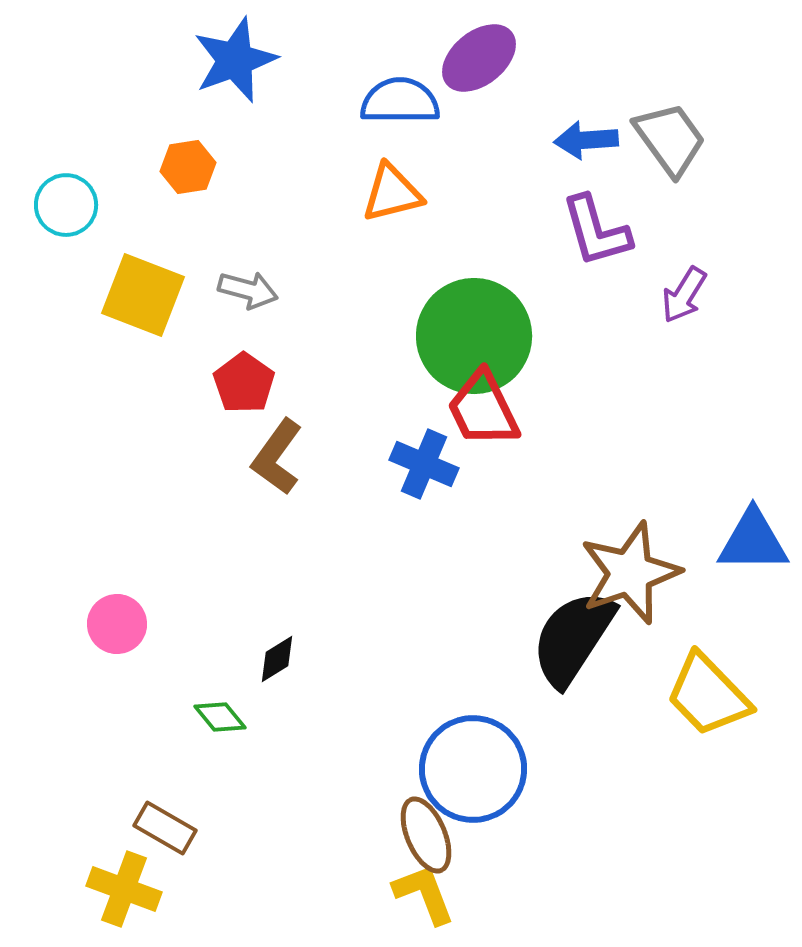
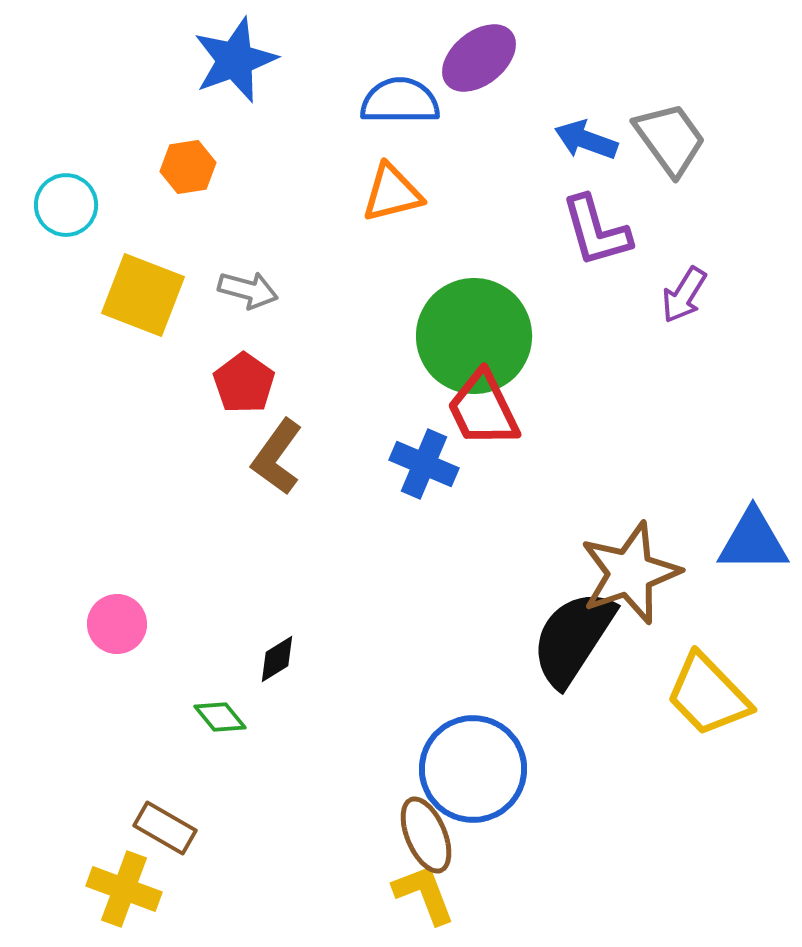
blue arrow: rotated 24 degrees clockwise
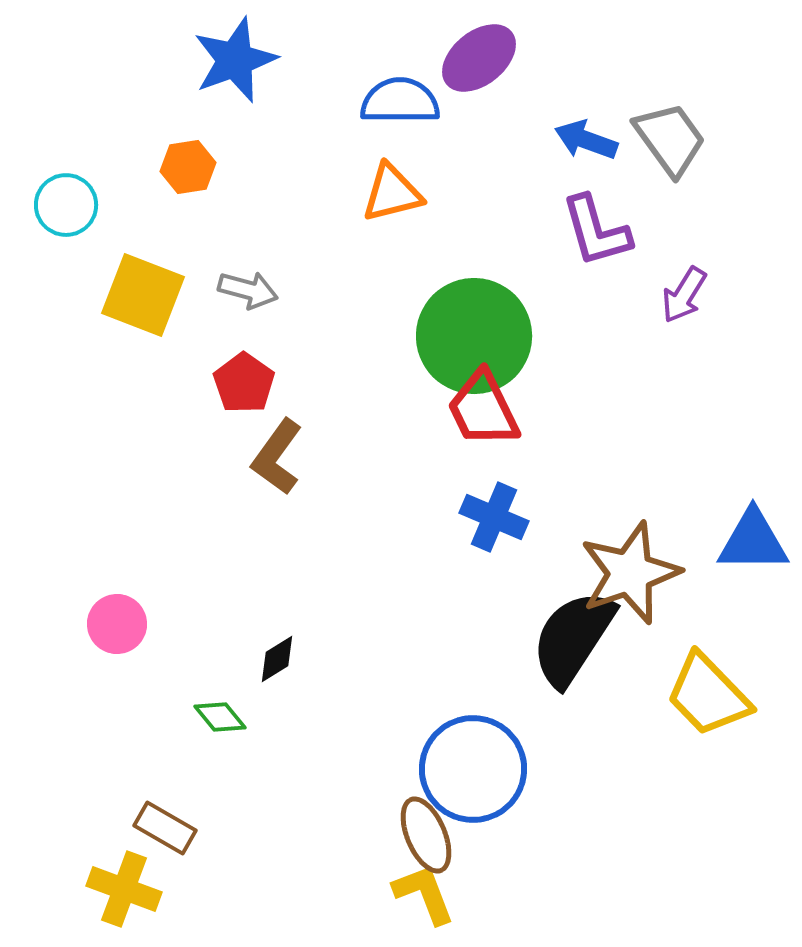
blue cross: moved 70 px right, 53 px down
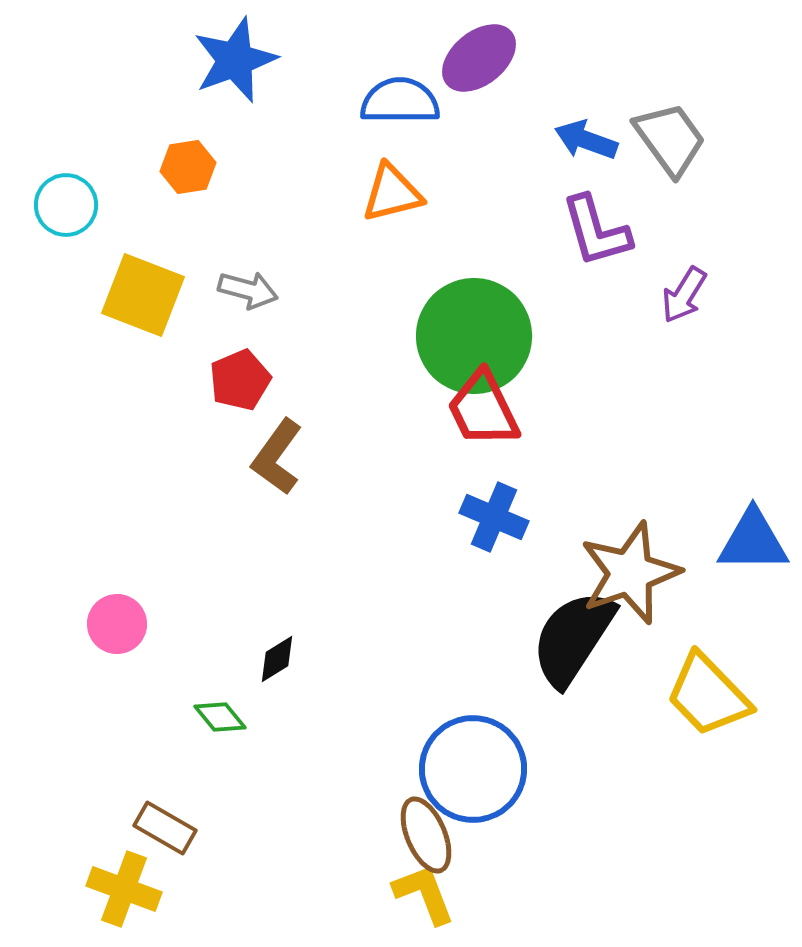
red pentagon: moved 4 px left, 3 px up; rotated 14 degrees clockwise
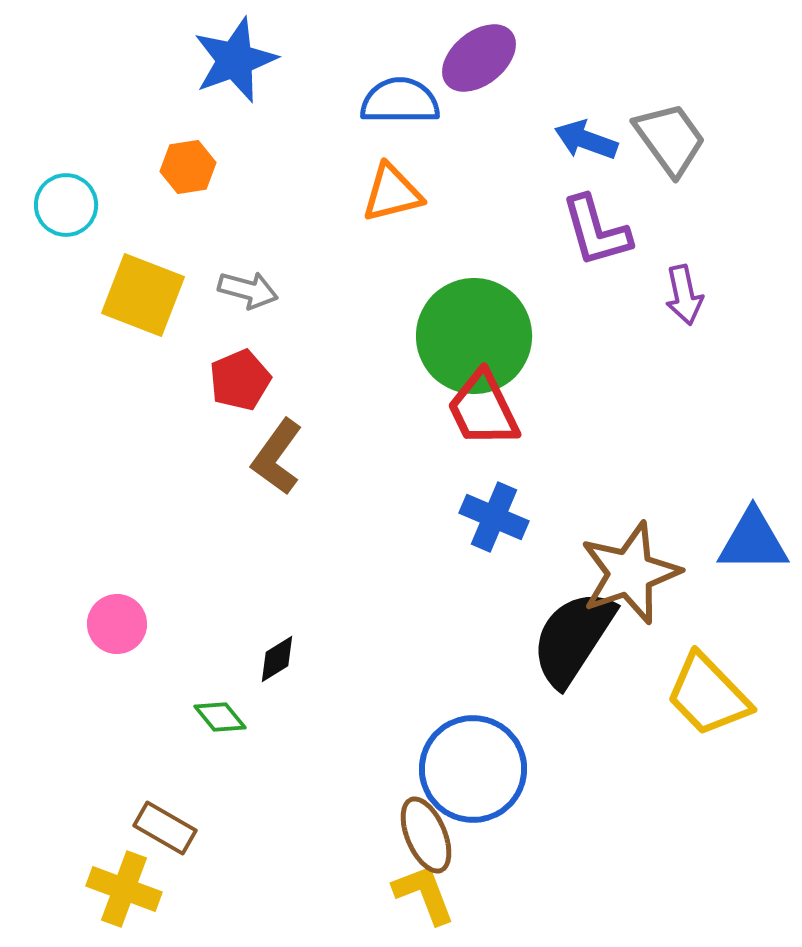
purple arrow: rotated 44 degrees counterclockwise
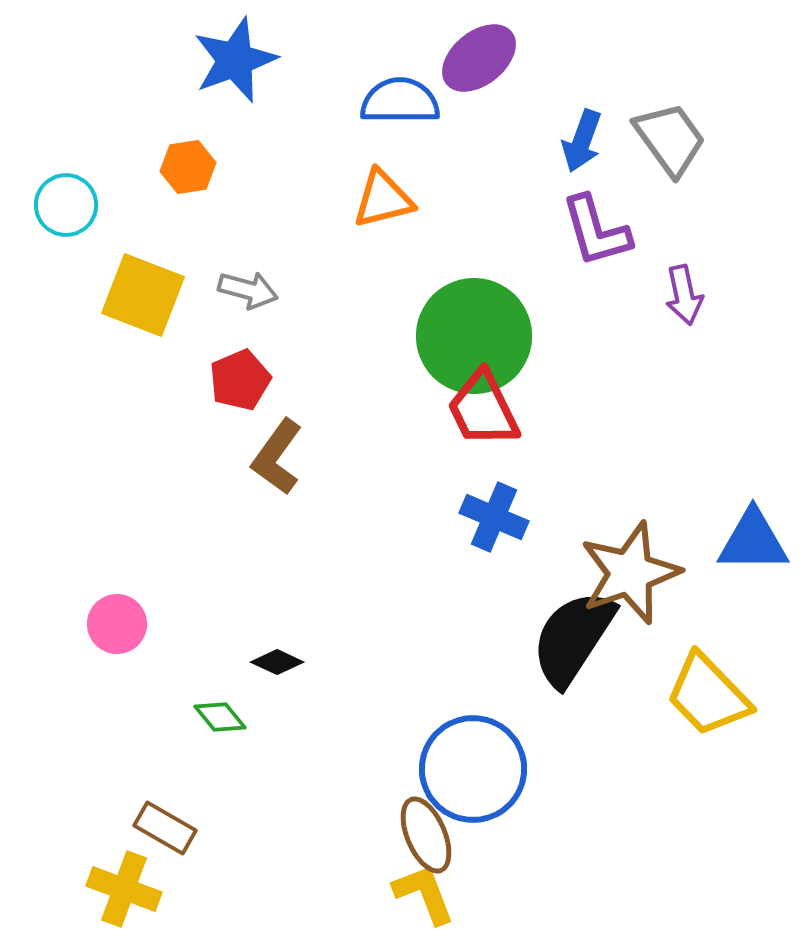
blue arrow: moved 4 px left, 1 px down; rotated 90 degrees counterclockwise
orange triangle: moved 9 px left, 6 px down
black diamond: moved 3 px down; rotated 57 degrees clockwise
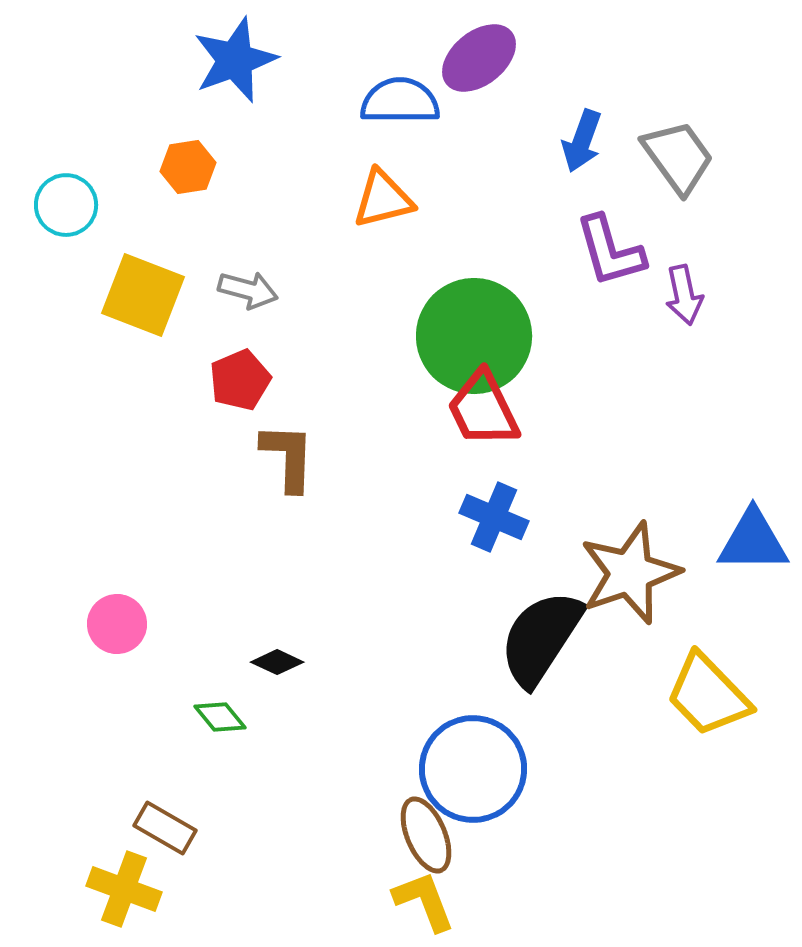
gray trapezoid: moved 8 px right, 18 px down
purple L-shape: moved 14 px right, 20 px down
brown L-shape: moved 11 px right; rotated 146 degrees clockwise
black semicircle: moved 32 px left
yellow L-shape: moved 7 px down
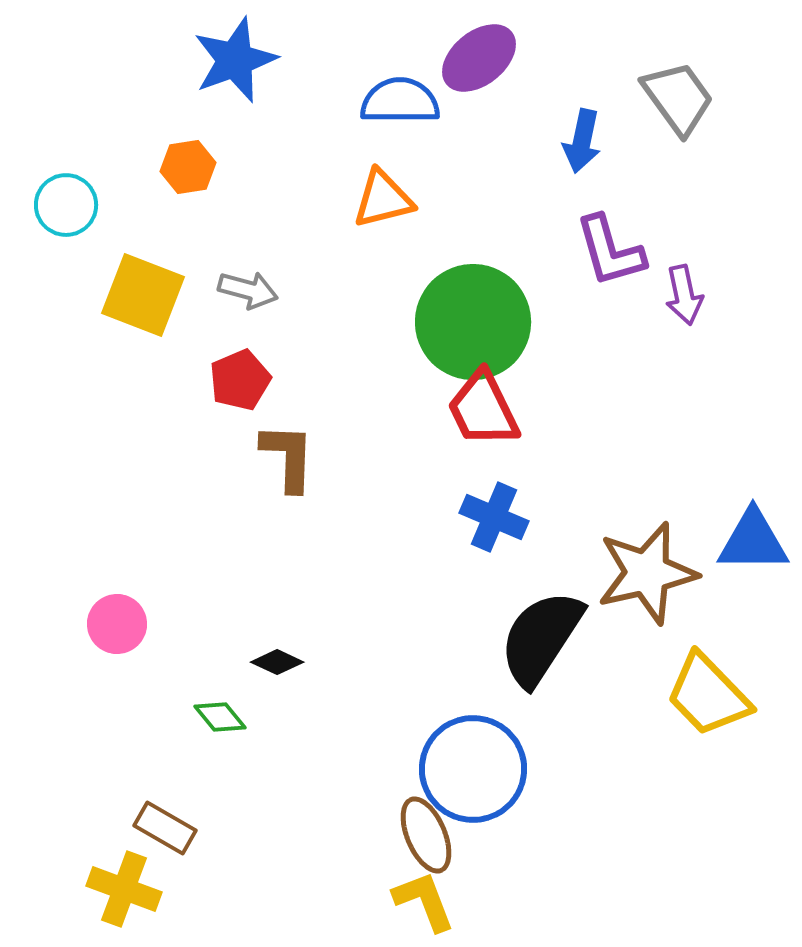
blue arrow: rotated 8 degrees counterclockwise
gray trapezoid: moved 59 px up
green circle: moved 1 px left, 14 px up
brown star: moved 17 px right; rotated 6 degrees clockwise
